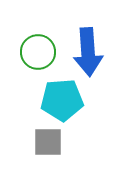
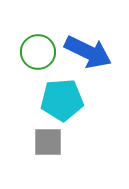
blue arrow: rotated 60 degrees counterclockwise
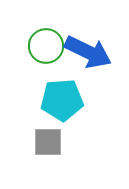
green circle: moved 8 px right, 6 px up
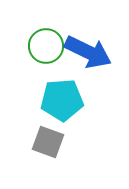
gray square: rotated 20 degrees clockwise
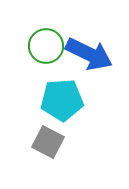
blue arrow: moved 1 px right, 2 px down
gray square: rotated 8 degrees clockwise
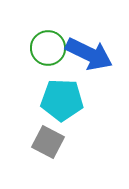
green circle: moved 2 px right, 2 px down
cyan pentagon: rotated 6 degrees clockwise
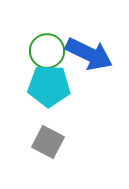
green circle: moved 1 px left, 3 px down
cyan pentagon: moved 13 px left, 14 px up
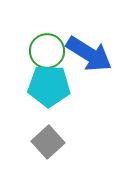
blue arrow: rotated 6 degrees clockwise
gray square: rotated 20 degrees clockwise
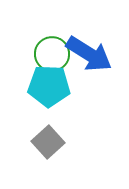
green circle: moved 5 px right, 3 px down
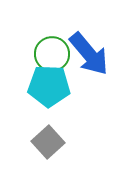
blue arrow: rotated 18 degrees clockwise
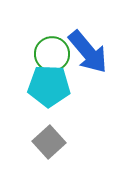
blue arrow: moved 1 px left, 2 px up
gray square: moved 1 px right
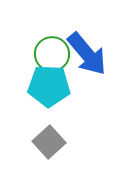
blue arrow: moved 1 px left, 2 px down
